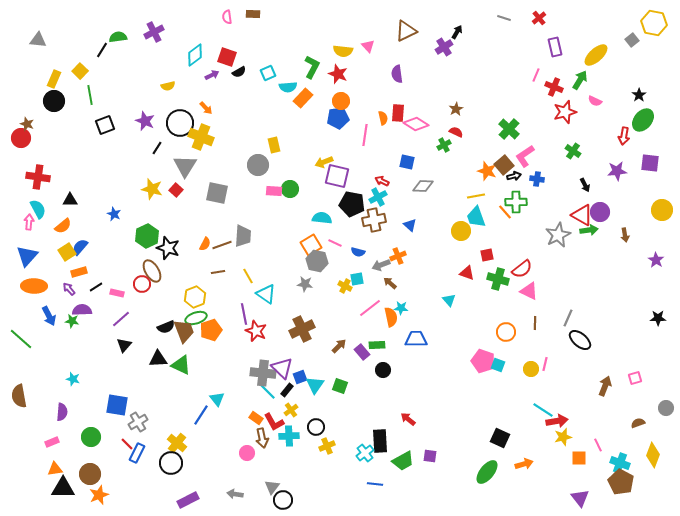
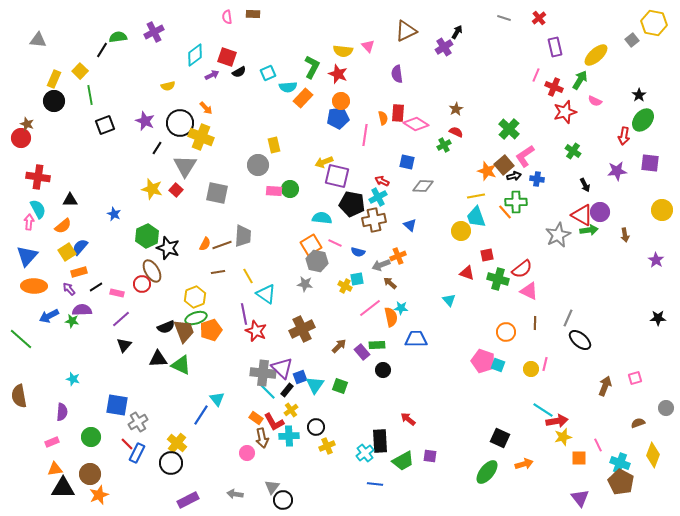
blue arrow at (49, 316): rotated 90 degrees clockwise
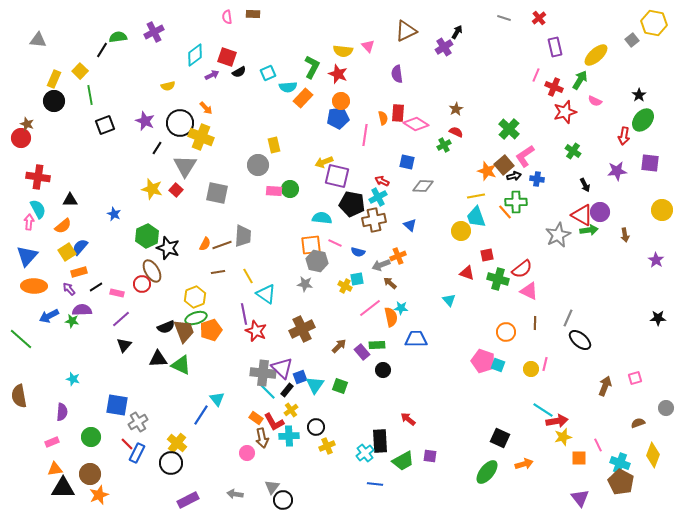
orange square at (311, 245): rotated 25 degrees clockwise
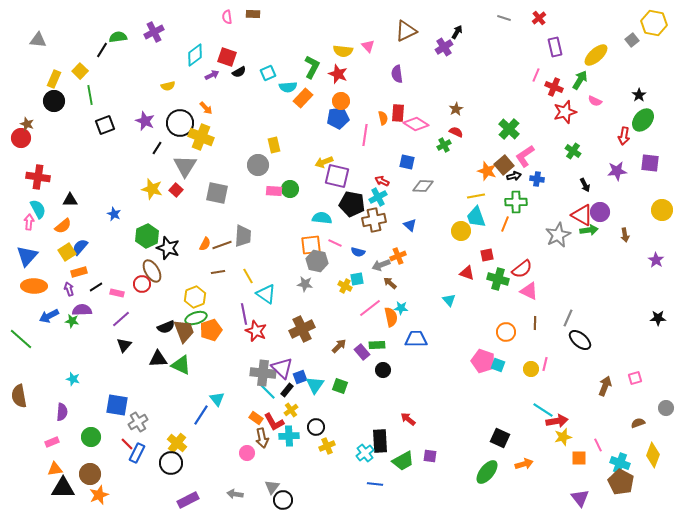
orange line at (505, 212): moved 12 px down; rotated 63 degrees clockwise
purple arrow at (69, 289): rotated 24 degrees clockwise
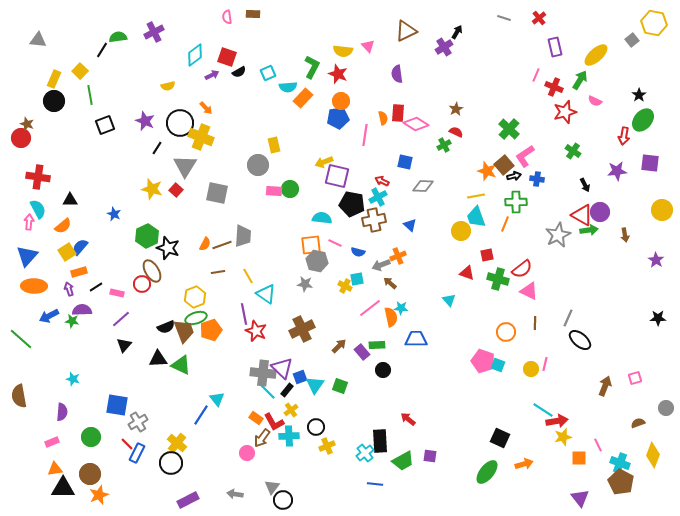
blue square at (407, 162): moved 2 px left
brown arrow at (262, 438): rotated 48 degrees clockwise
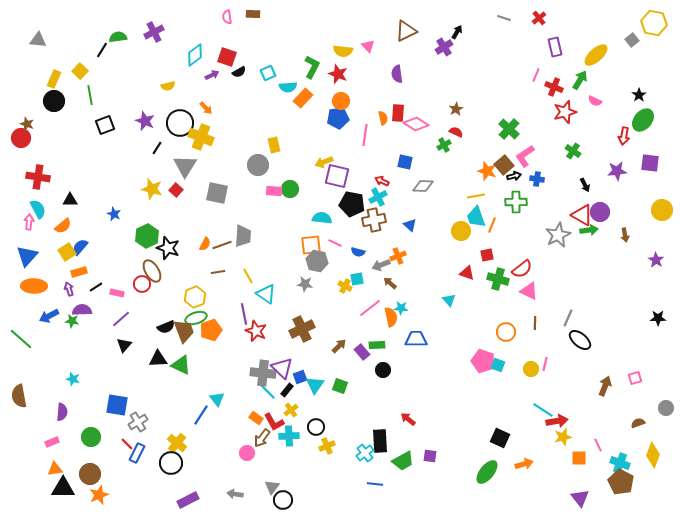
orange line at (505, 224): moved 13 px left, 1 px down
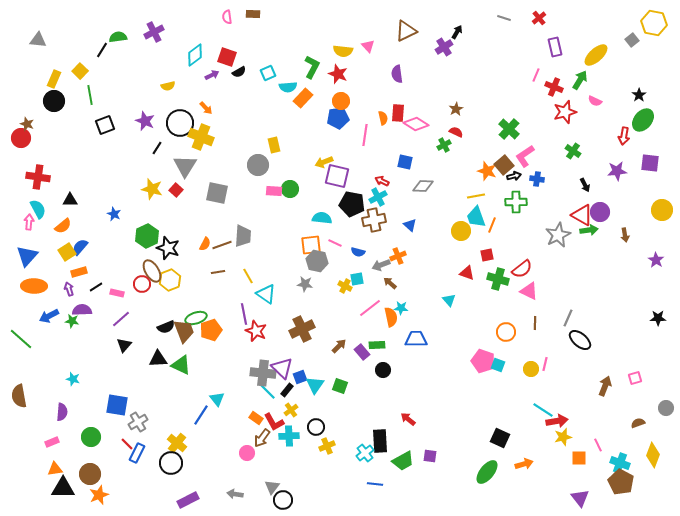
yellow hexagon at (195, 297): moved 25 px left, 17 px up
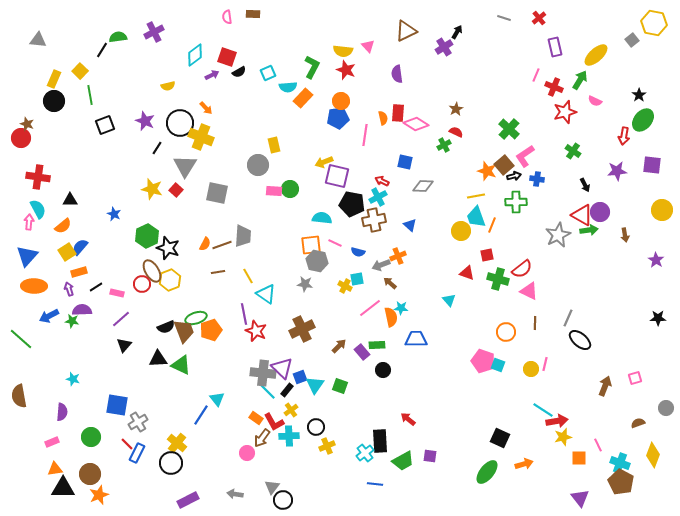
red star at (338, 74): moved 8 px right, 4 px up
purple square at (650, 163): moved 2 px right, 2 px down
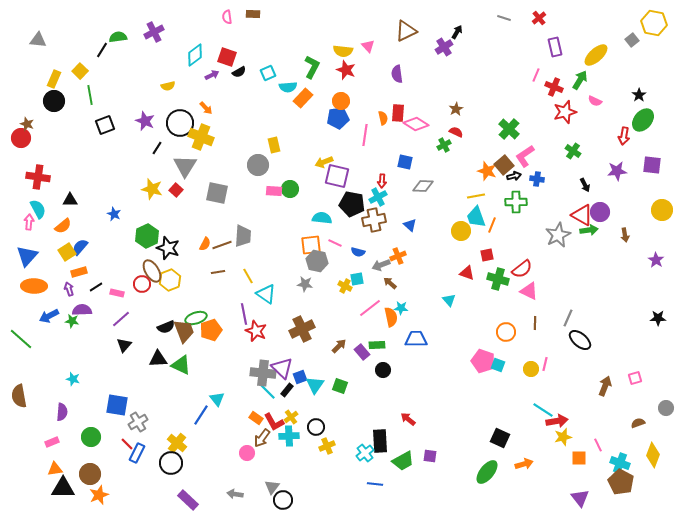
red arrow at (382, 181): rotated 112 degrees counterclockwise
yellow cross at (291, 410): moved 7 px down
purple rectangle at (188, 500): rotated 70 degrees clockwise
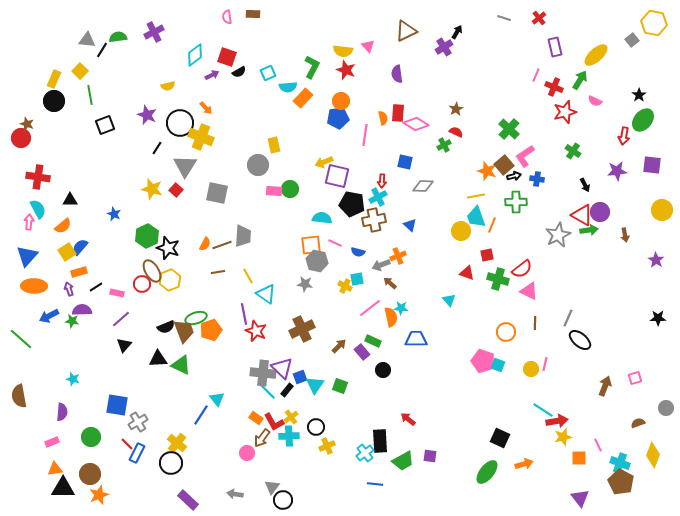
gray triangle at (38, 40): moved 49 px right
purple star at (145, 121): moved 2 px right, 6 px up
green rectangle at (377, 345): moved 4 px left, 4 px up; rotated 28 degrees clockwise
